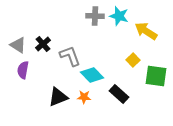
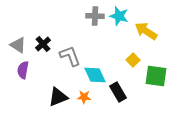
cyan diamond: moved 3 px right; rotated 20 degrees clockwise
black rectangle: moved 1 px left, 2 px up; rotated 18 degrees clockwise
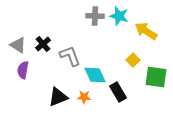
green square: moved 1 px down
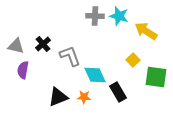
gray triangle: moved 2 px left, 1 px down; rotated 18 degrees counterclockwise
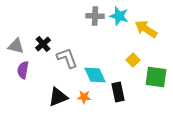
yellow arrow: moved 2 px up
gray L-shape: moved 3 px left, 2 px down
black rectangle: rotated 18 degrees clockwise
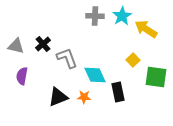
cyan star: moved 3 px right; rotated 24 degrees clockwise
purple semicircle: moved 1 px left, 6 px down
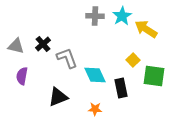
green square: moved 2 px left, 1 px up
black rectangle: moved 3 px right, 4 px up
orange star: moved 11 px right, 12 px down
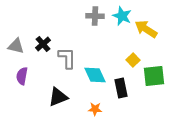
cyan star: rotated 18 degrees counterclockwise
gray L-shape: rotated 20 degrees clockwise
green square: rotated 15 degrees counterclockwise
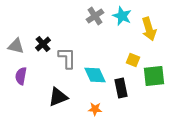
gray cross: rotated 36 degrees counterclockwise
yellow arrow: moved 3 px right; rotated 140 degrees counterclockwise
yellow square: rotated 24 degrees counterclockwise
purple semicircle: moved 1 px left
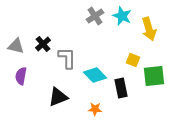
cyan diamond: rotated 20 degrees counterclockwise
